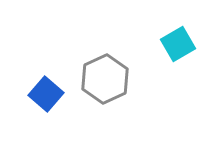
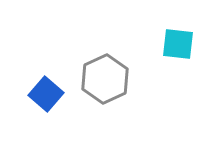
cyan square: rotated 36 degrees clockwise
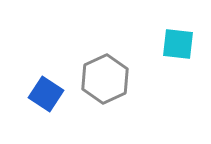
blue square: rotated 8 degrees counterclockwise
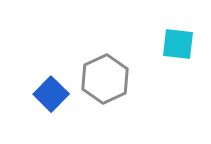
blue square: moved 5 px right; rotated 12 degrees clockwise
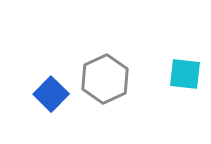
cyan square: moved 7 px right, 30 px down
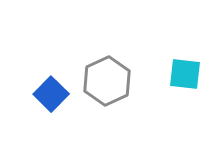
gray hexagon: moved 2 px right, 2 px down
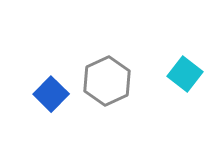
cyan square: rotated 32 degrees clockwise
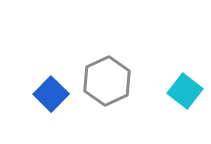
cyan square: moved 17 px down
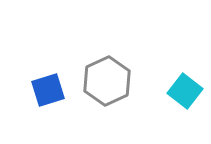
blue square: moved 3 px left, 4 px up; rotated 28 degrees clockwise
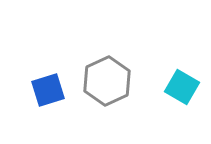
cyan square: moved 3 px left, 4 px up; rotated 8 degrees counterclockwise
